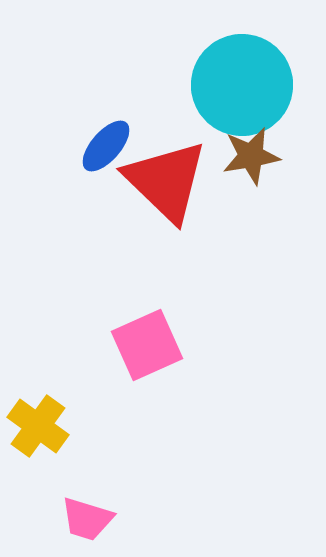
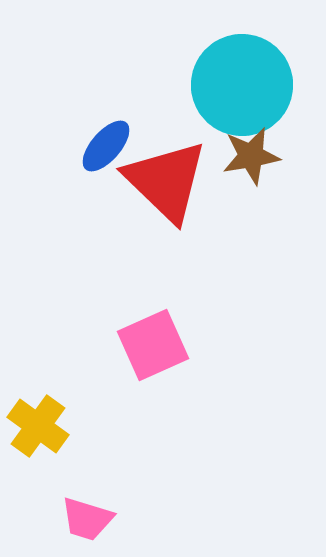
pink square: moved 6 px right
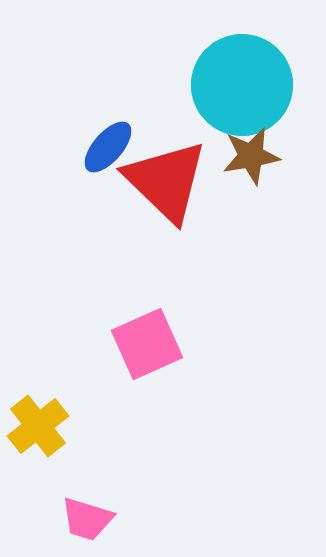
blue ellipse: moved 2 px right, 1 px down
pink square: moved 6 px left, 1 px up
yellow cross: rotated 16 degrees clockwise
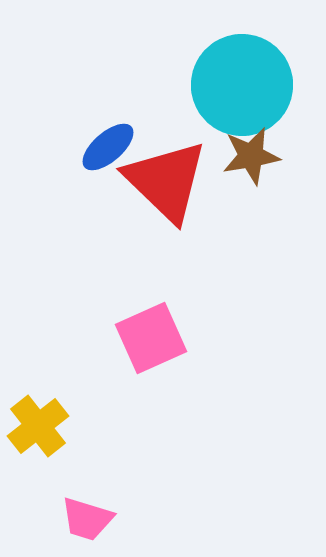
blue ellipse: rotated 8 degrees clockwise
pink square: moved 4 px right, 6 px up
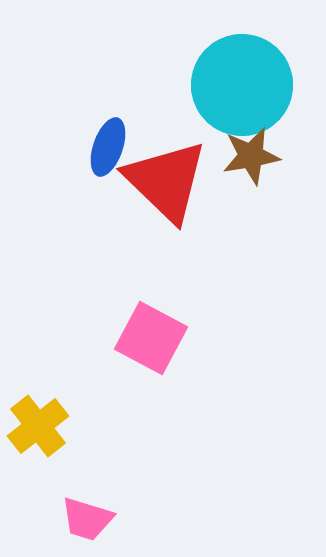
blue ellipse: rotated 30 degrees counterclockwise
pink square: rotated 38 degrees counterclockwise
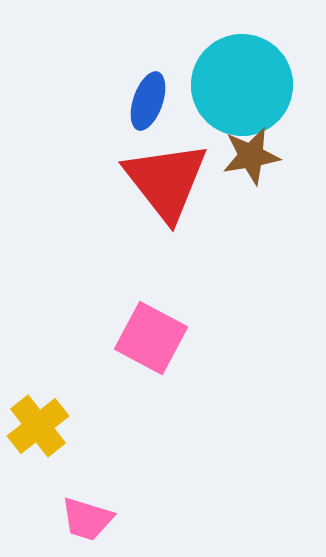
blue ellipse: moved 40 px right, 46 px up
red triangle: rotated 8 degrees clockwise
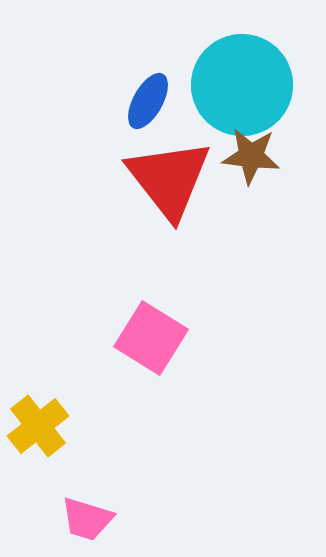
blue ellipse: rotated 10 degrees clockwise
brown star: rotated 16 degrees clockwise
red triangle: moved 3 px right, 2 px up
pink square: rotated 4 degrees clockwise
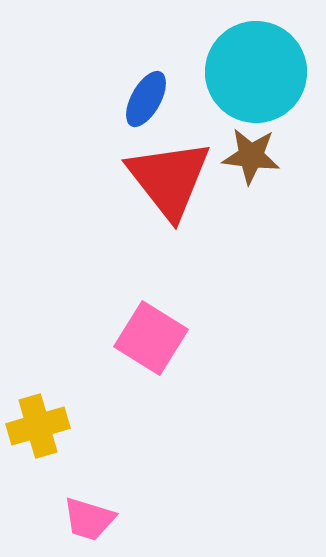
cyan circle: moved 14 px right, 13 px up
blue ellipse: moved 2 px left, 2 px up
yellow cross: rotated 22 degrees clockwise
pink trapezoid: moved 2 px right
